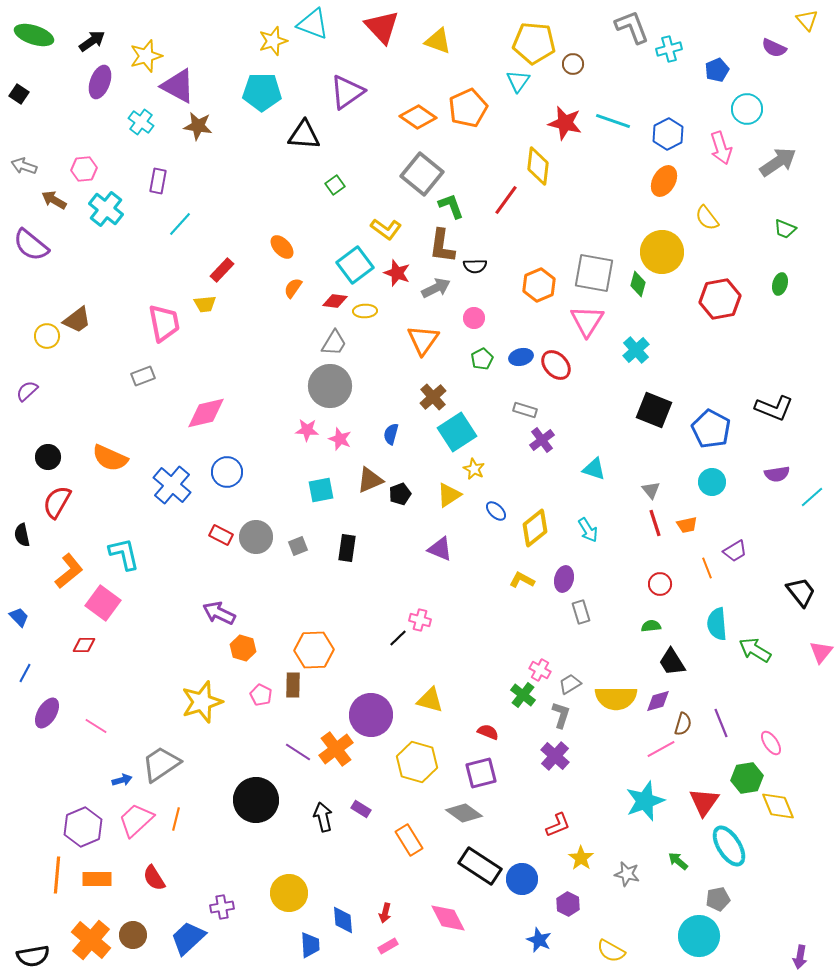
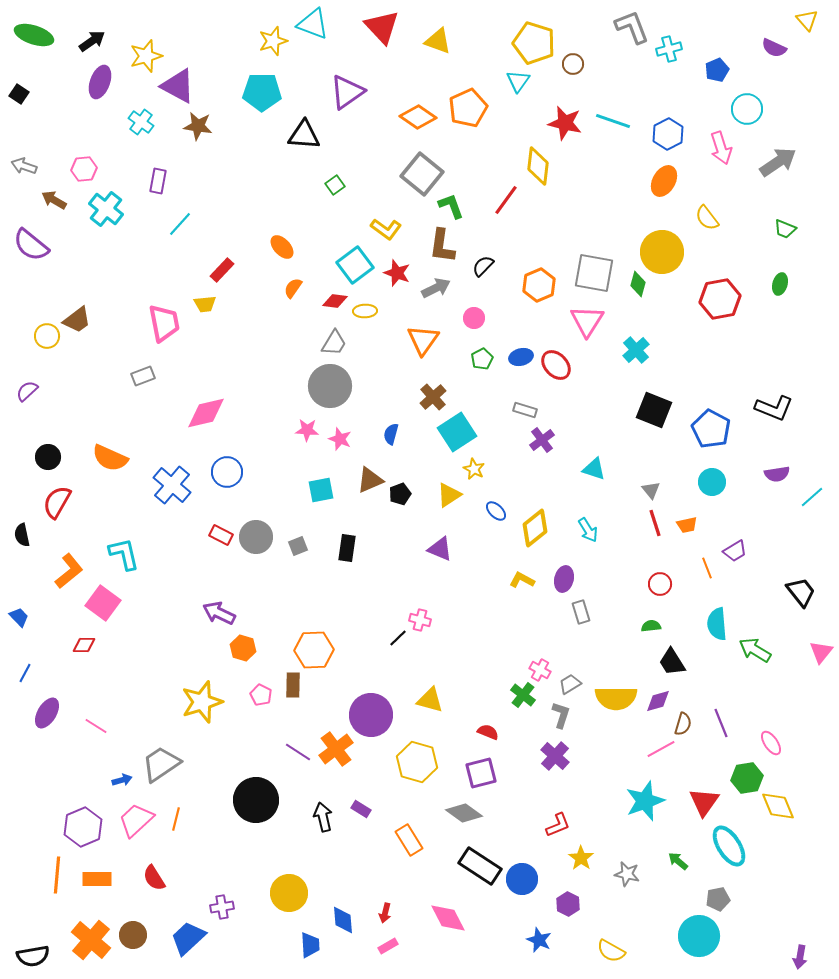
yellow pentagon at (534, 43): rotated 12 degrees clockwise
black semicircle at (475, 266): moved 8 px right; rotated 135 degrees clockwise
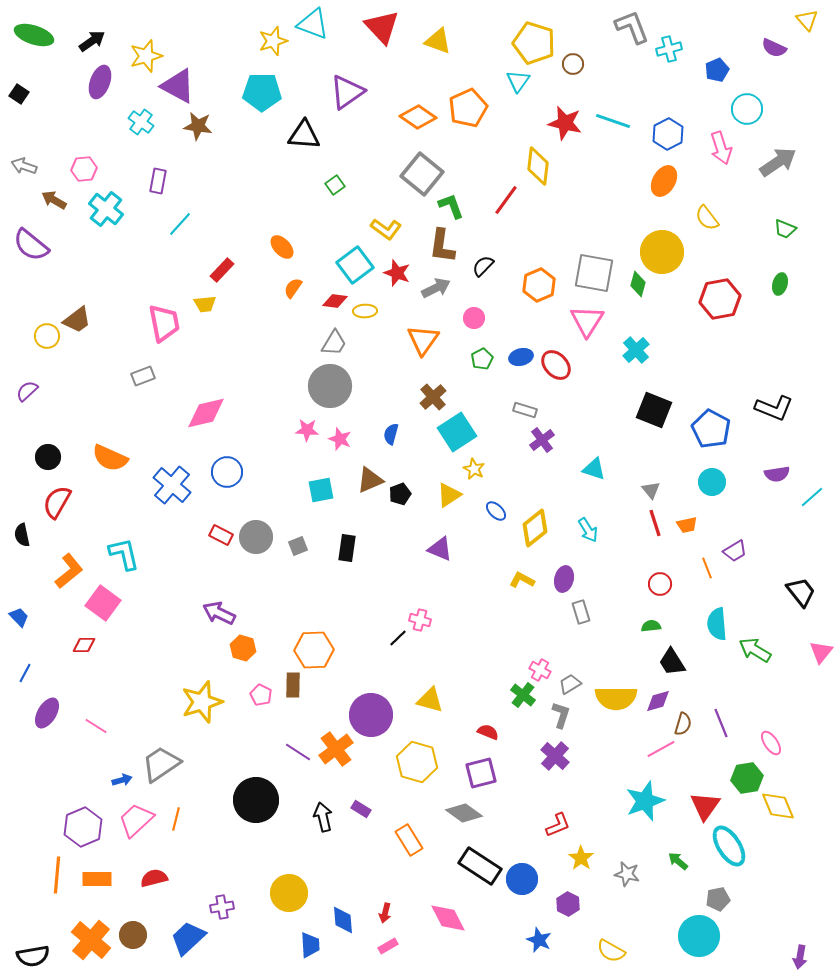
red triangle at (704, 802): moved 1 px right, 4 px down
red semicircle at (154, 878): rotated 108 degrees clockwise
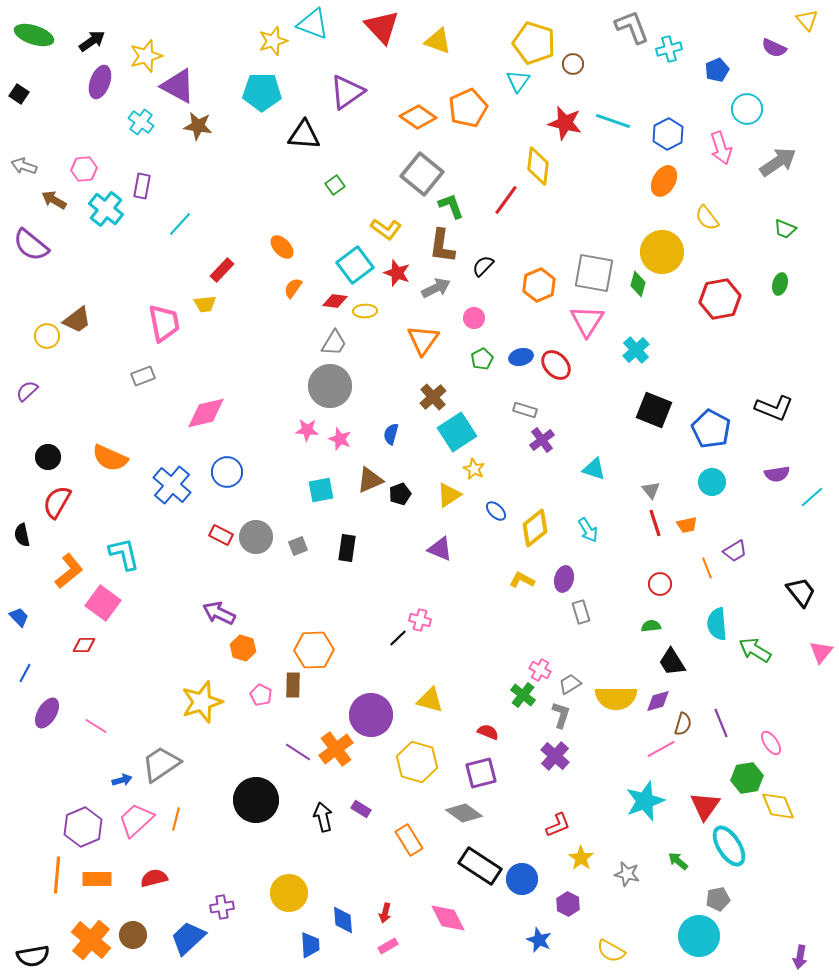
purple rectangle at (158, 181): moved 16 px left, 5 px down
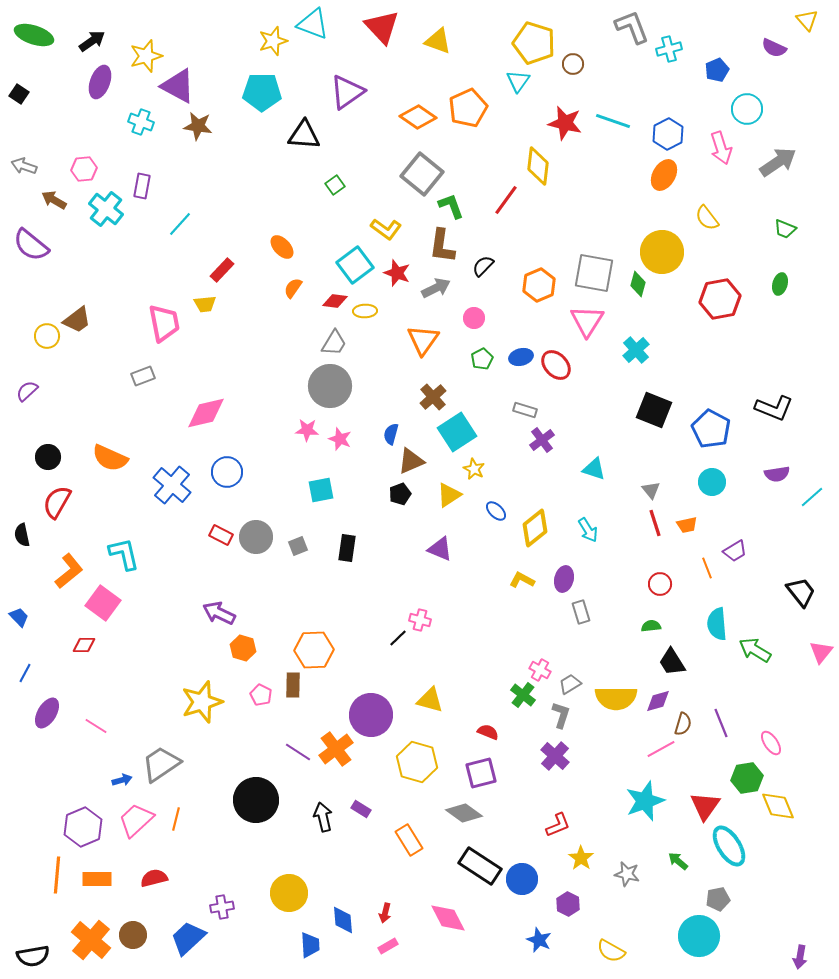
cyan cross at (141, 122): rotated 15 degrees counterclockwise
orange ellipse at (664, 181): moved 6 px up
brown triangle at (370, 480): moved 41 px right, 19 px up
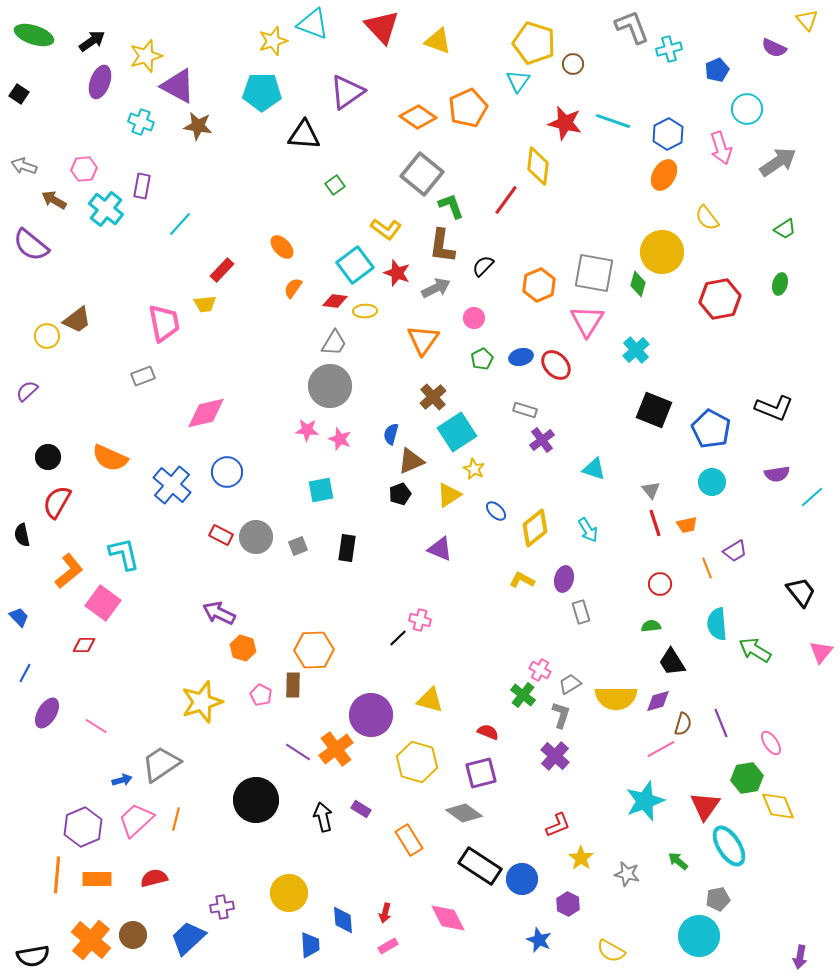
green trapezoid at (785, 229): rotated 55 degrees counterclockwise
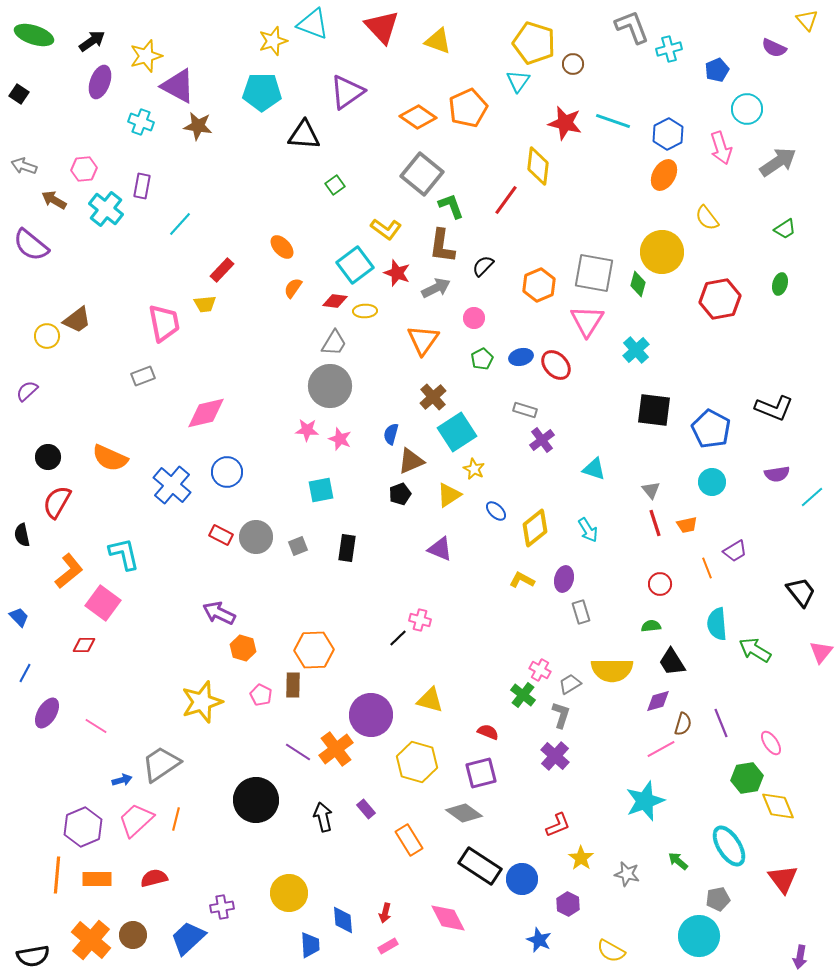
black square at (654, 410): rotated 15 degrees counterclockwise
yellow semicircle at (616, 698): moved 4 px left, 28 px up
red triangle at (705, 806): moved 78 px right, 73 px down; rotated 12 degrees counterclockwise
purple rectangle at (361, 809): moved 5 px right; rotated 18 degrees clockwise
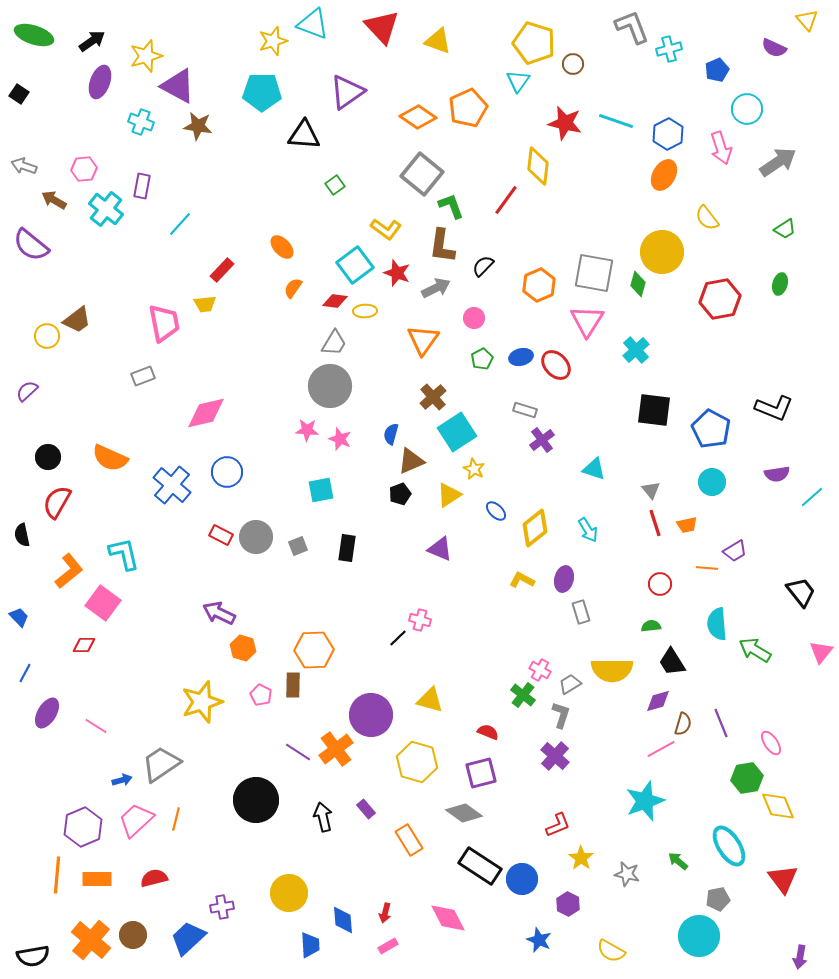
cyan line at (613, 121): moved 3 px right
orange line at (707, 568): rotated 65 degrees counterclockwise
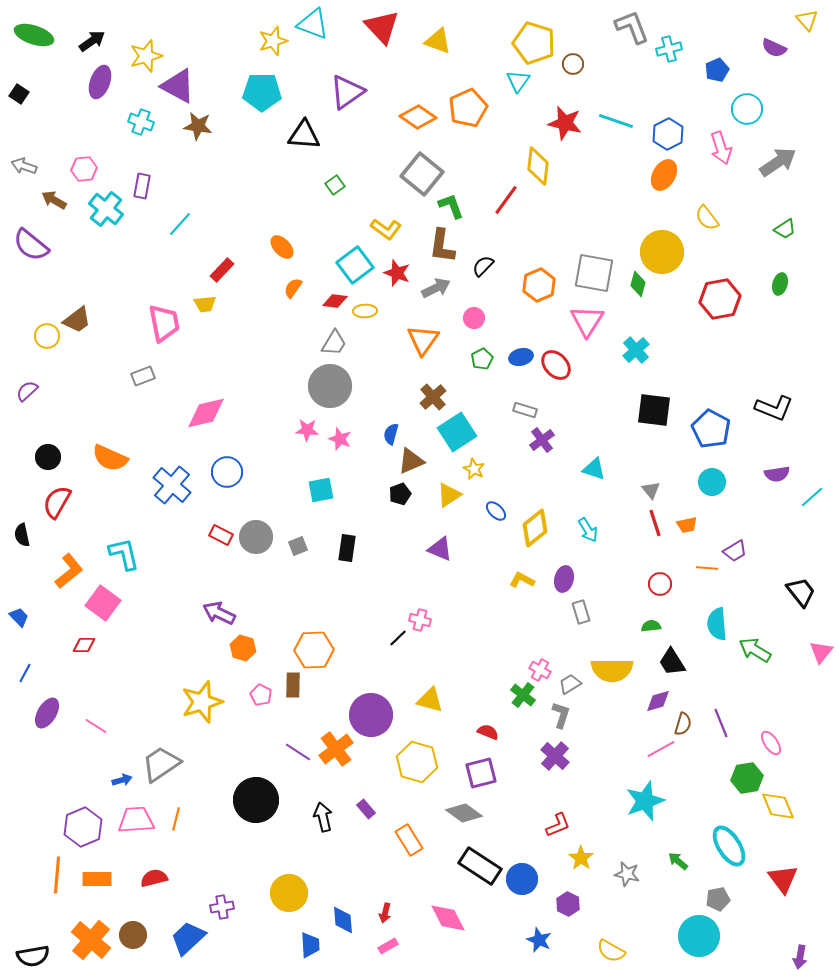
pink trapezoid at (136, 820): rotated 39 degrees clockwise
